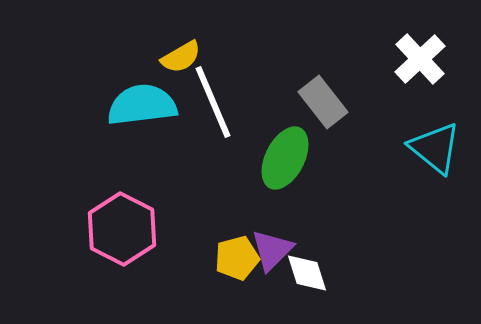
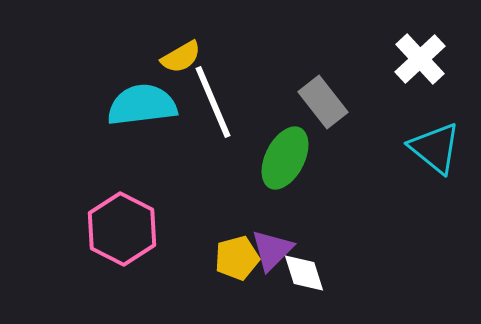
white diamond: moved 3 px left
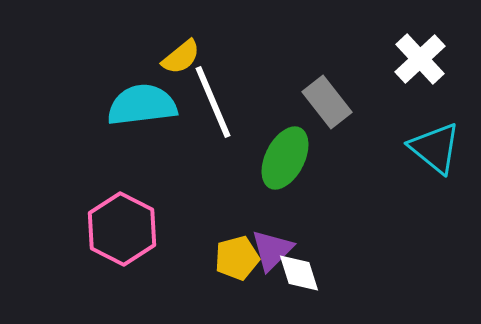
yellow semicircle: rotated 9 degrees counterclockwise
gray rectangle: moved 4 px right
white diamond: moved 5 px left
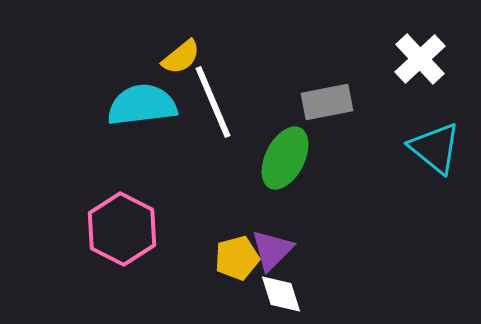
gray rectangle: rotated 63 degrees counterclockwise
white diamond: moved 18 px left, 21 px down
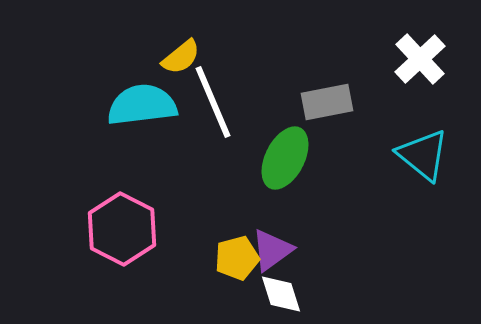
cyan triangle: moved 12 px left, 7 px down
purple triangle: rotated 9 degrees clockwise
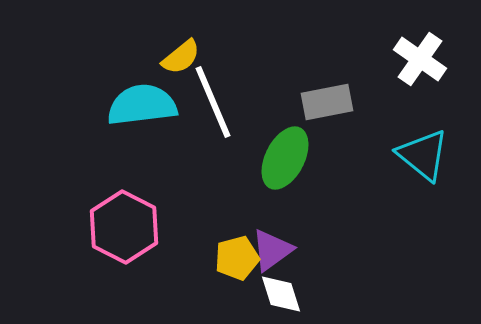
white cross: rotated 12 degrees counterclockwise
pink hexagon: moved 2 px right, 2 px up
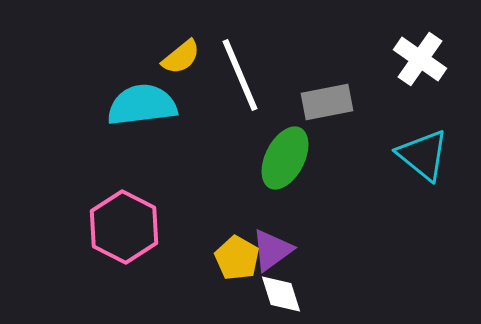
white line: moved 27 px right, 27 px up
yellow pentagon: rotated 27 degrees counterclockwise
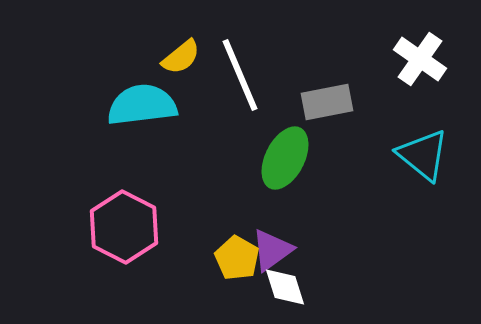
white diamond: moved 4 px right, 7 px up
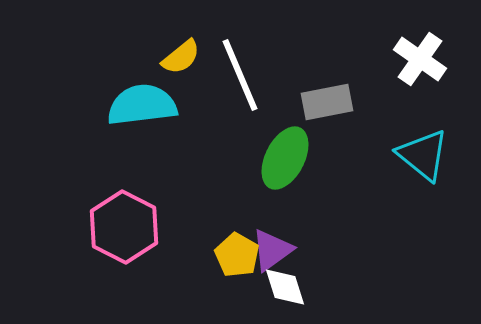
yellow pentagon: moved 3 px up
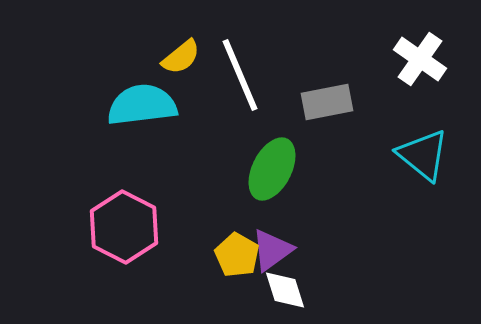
green ellipse: moved 13 px left, 11 px down
white diamond: moved 3 px down
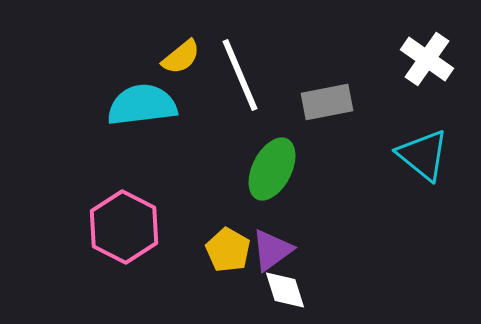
white cross: moved 7 px right
yellow pentagon: moved 9 px left, 5 px up
